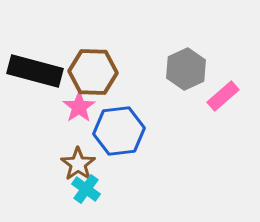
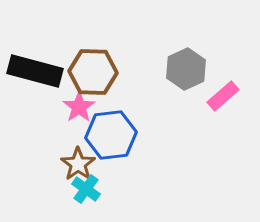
blue hexagon: moved 8 px left, 4 px down
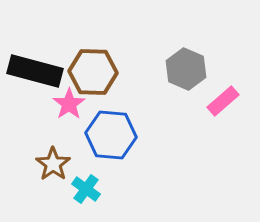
gray hexagon: rotated 12 degrees counterclockwise
pink rectangle: moved 5 px down
pink star: moved 10 px left, 3 px up
blue hexagon: rotated 12 degrees clockwise
brown star: moved 25 px left
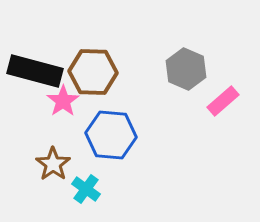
pink star: moved 6 px left, 3 px up
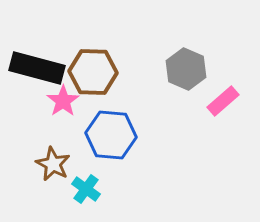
black rectangle: moved 2 px right, 3 px up
brown star: rotated 8 degrees counterclockwise
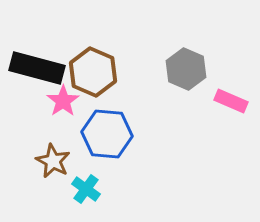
brown hexagon: rotated 21 degrees clockwise
pink rectangle: moved 8 px right; rotated 64 degrees clockwise
blue hexagon: moved 4 px left, 1 px up
brown star: moved 3 px up
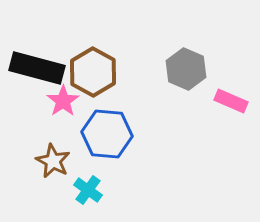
brown hexagon: rotated 6 degrees clockwise
cyan cross: moved 2 px right, 1 px down
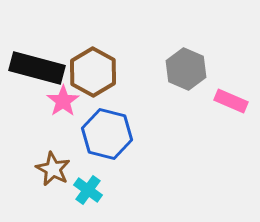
blue hexagon: rotated 9 degrees clockwise
brown star: moved 8 px down
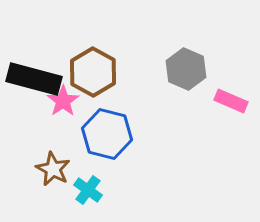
black rectangle: moved 3 px left, 11 px down
